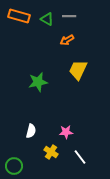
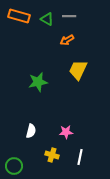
yellow cross: moved 1 px right, 3 px down; rotated 16 degrees counterclockwise
white line: rotated 49 degrees clockwise
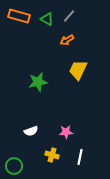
gray line: rotated 48 degrees counterclockwise
white semicircle: rotated 56 degrees clockwise
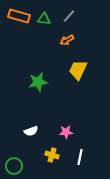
green triangle: moved 3 px left; rotated 24 degrees counterclockwise
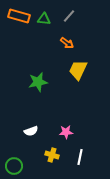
orange arrow: moved 3 px down; rotated 112 degrees counterclockwise
